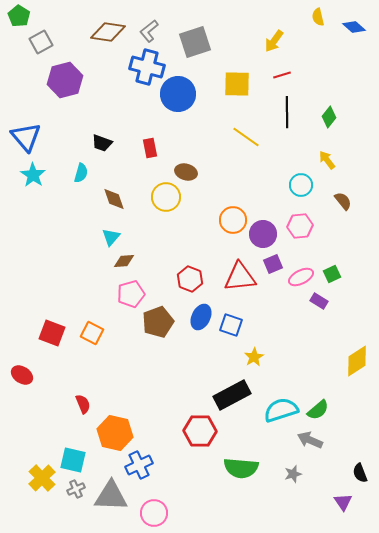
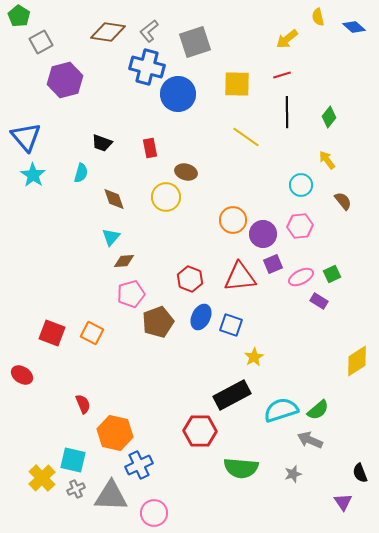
yellow arrow at (274, 41): moved 13 px right, 2 px up; rotated 15 degrees clockwise
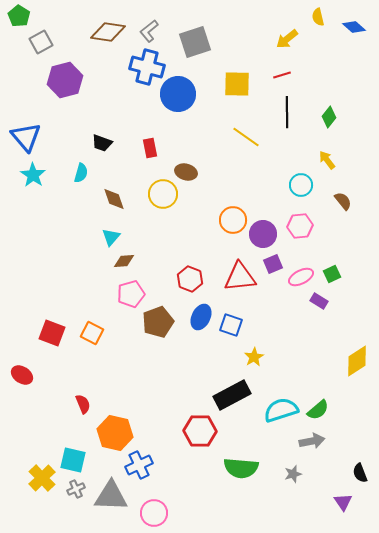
yellow circle at (166, 197): moved 3 px left, 3 px up
gray arrow at (310, 440): moved 2 px right, 1 px down; rotated 145 degrees clockwise
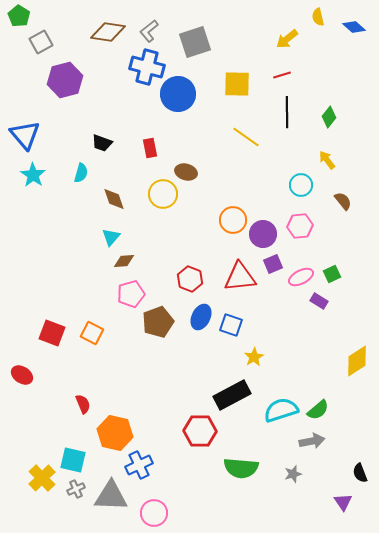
blue triangle at (26, 137): moved 1 px left, 2 px up
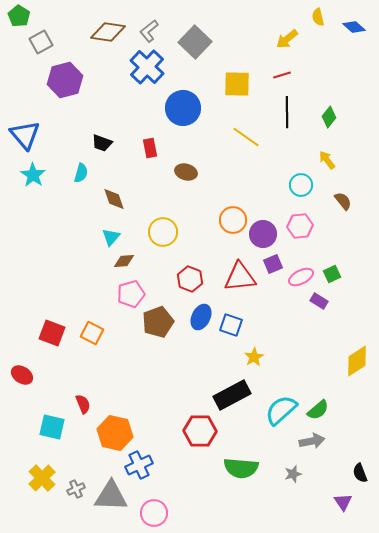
gray square at (195, 42): rotated 28 degrees counterclockwise
blue cross at (147, 67): rotated 28 degrees clockwise
blue circle at (178, 94): moved 5 px right, 14 px down
yellow circle at (163, 194): moved 38 px down
cyan semicircle at (281, 410): rotated 24 degrees counterclockwise
cyan square at (73, 460): moved 21 px left, 33 px up
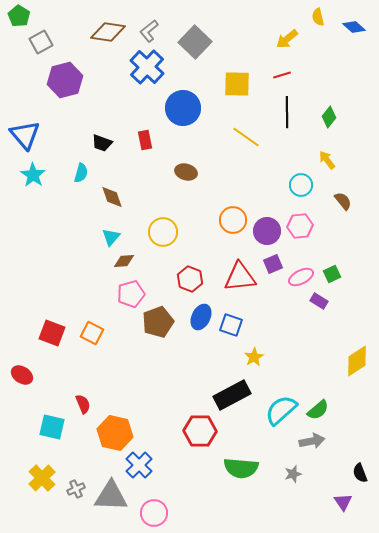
red rectangle at (150, 148): moved 5 px left, 8 px up
brown diamond at (114, 199): moved 2 px left, 2 px up
purple circle at (263, 234): moved 4 px right, 3 px up
blue cross at (139, 465): rotated 20 degrees counterclockwise
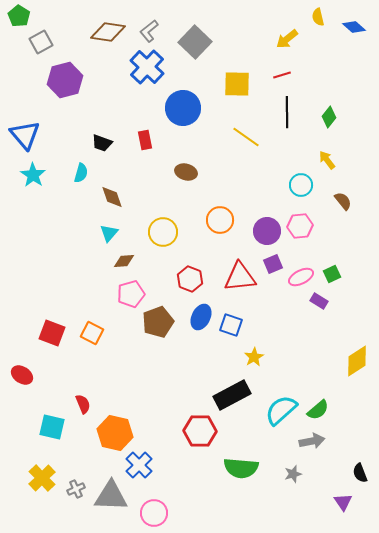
orange circle at (233, 220): moved 13 px left
cyan triangle at (111, 237): moved 2 px left, 4 px up
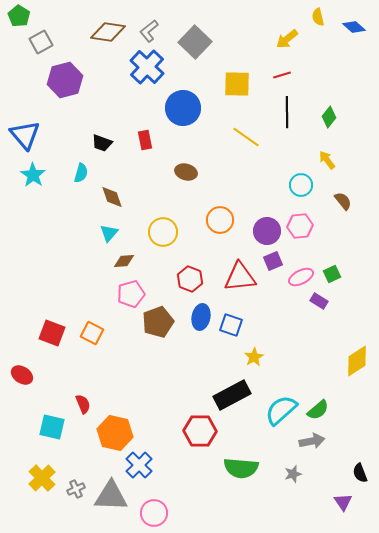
purple square at (273, 264): moved 3 px up
blue ellipse at (201, 317): rotated 15 degrees counterclockwise
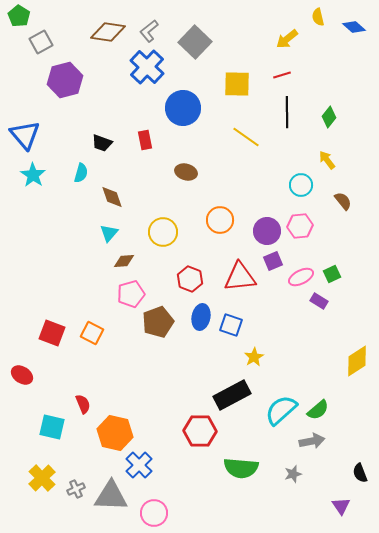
purple triangle at (343, 502): moved 2 px left, 4 px down
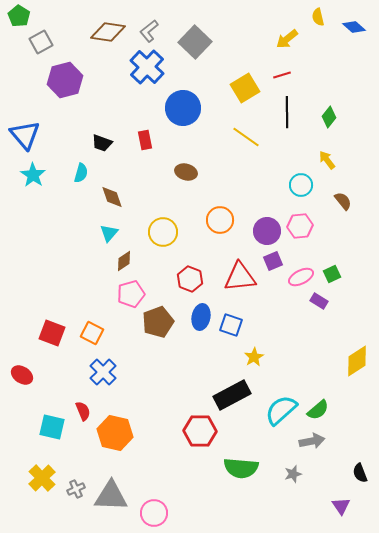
yellow square at (237, 84): moved 8 px right, 4 px down; rotated 32 degrees counterclockwise
brown diamond at (124, 261): rotated 30 degrees counterclockwise
red semicircle at (83, 404): moved 7 px down
blue cross at (139, 465): moved 36 px left, 93 px up
